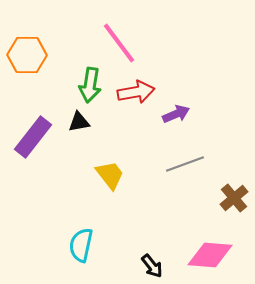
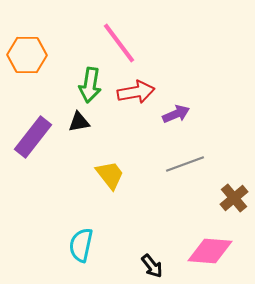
pink diamond: moved 4 px up
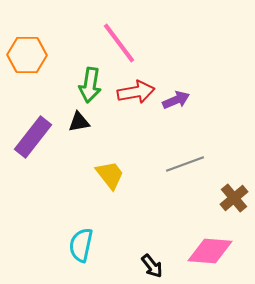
purple arrow: moved 14 px up
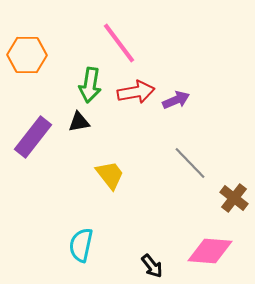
gray line: moved 5 px right, 1 px up; rotated 66 degrees clockwise
brown cross: rotated 12 degrees counterclockwise
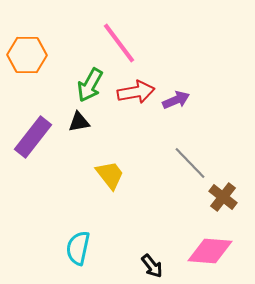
green arrow: rotated 20 degrees clockwise
brown cross: moved 11 px left, 1 px up
cyan semicircle: moved 3 px left, 3 px down
